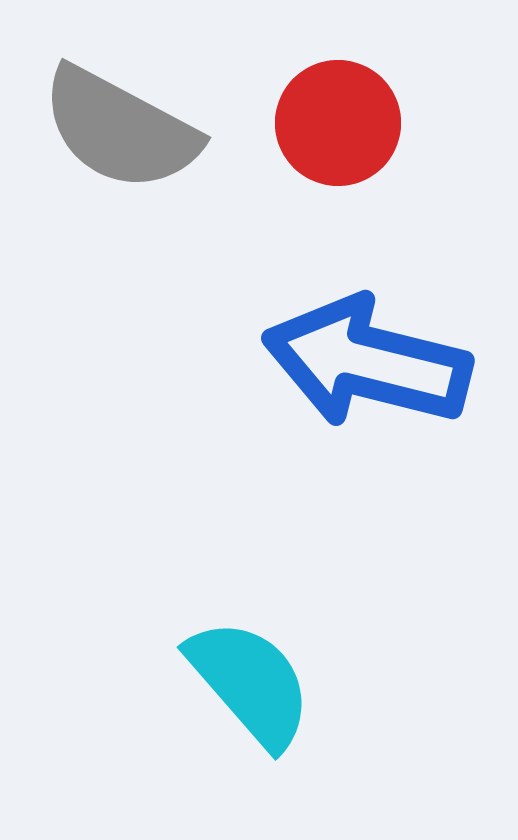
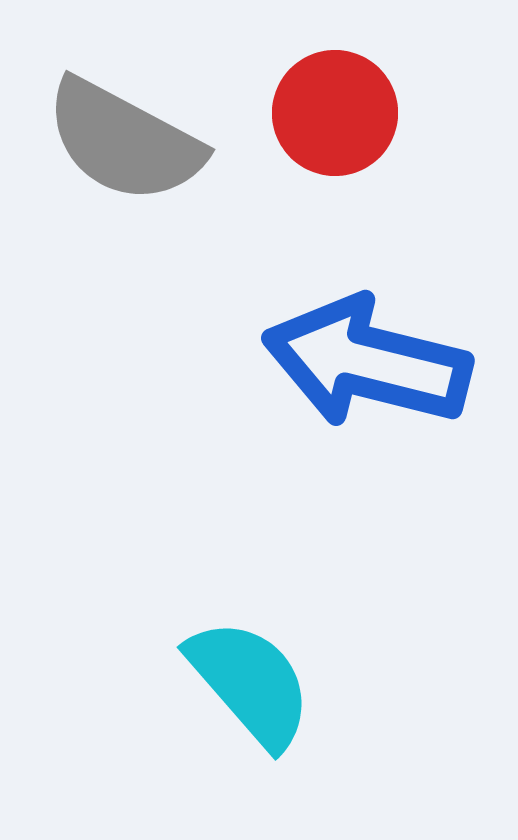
red circle: moved 3 px left, 10 px up
gray semicircle: moved 4 px right, 12 px down
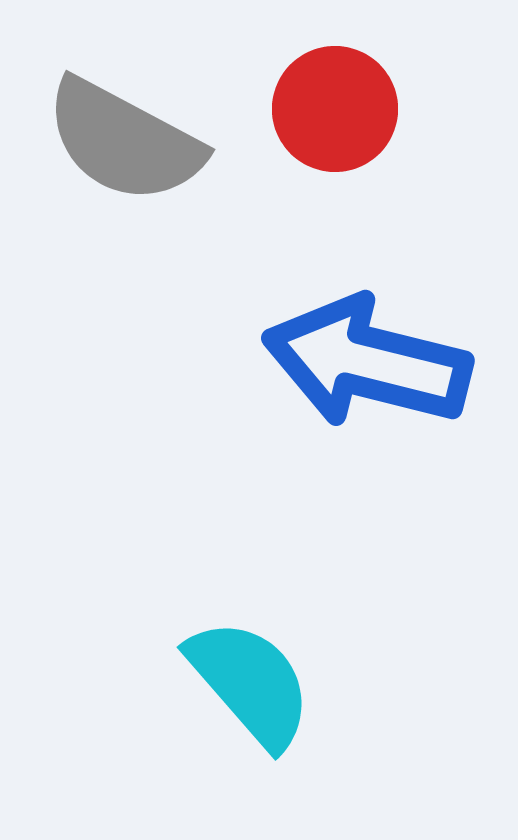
red circle: moved 4 px up
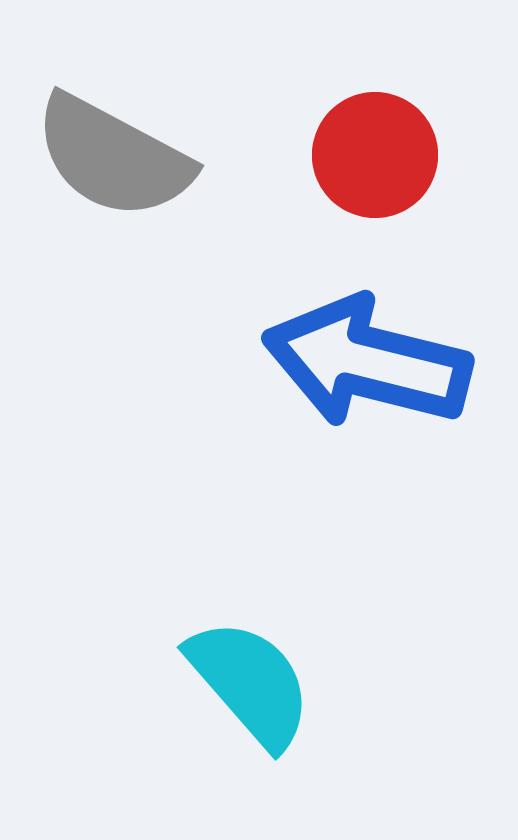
red circle: moved 40 px right, 46 px down
gray semicircle: moved 11 px left, 16 px down
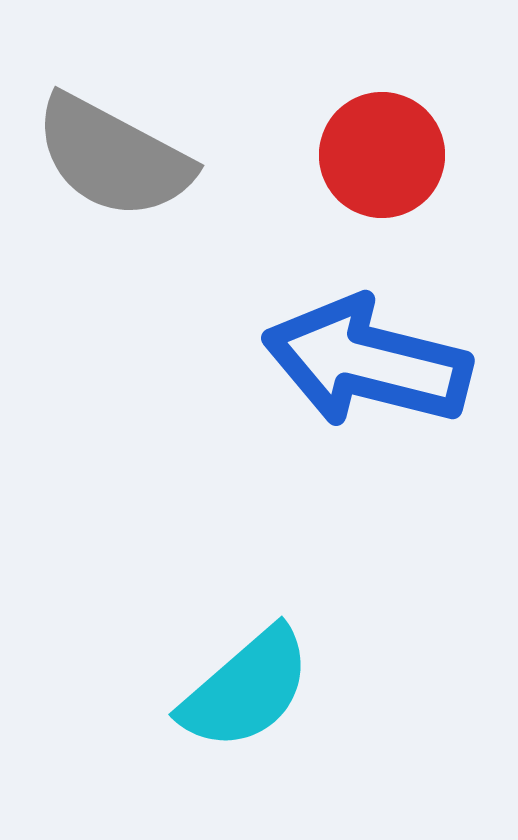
red circle: moved 7 px right
cyan semicircle: moved 4 px left, 6 px down; rotated 90 degrees clockwise
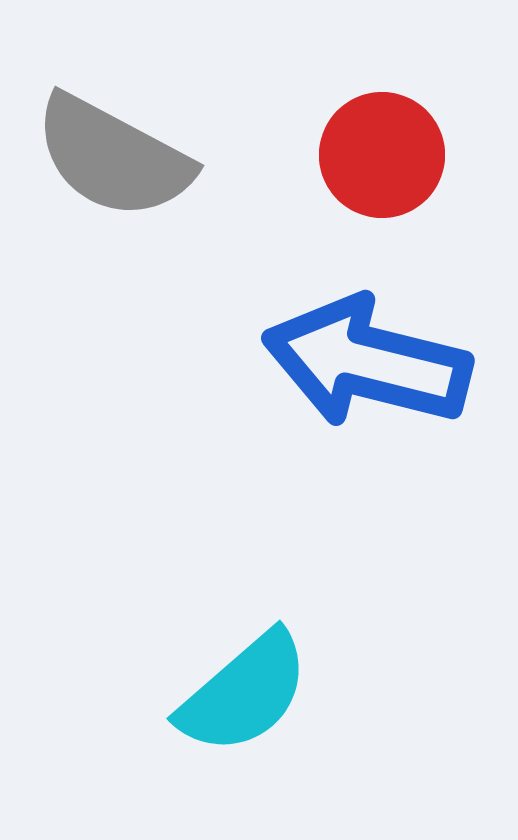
cyan semicircle: moved 2 px left, 4 px down
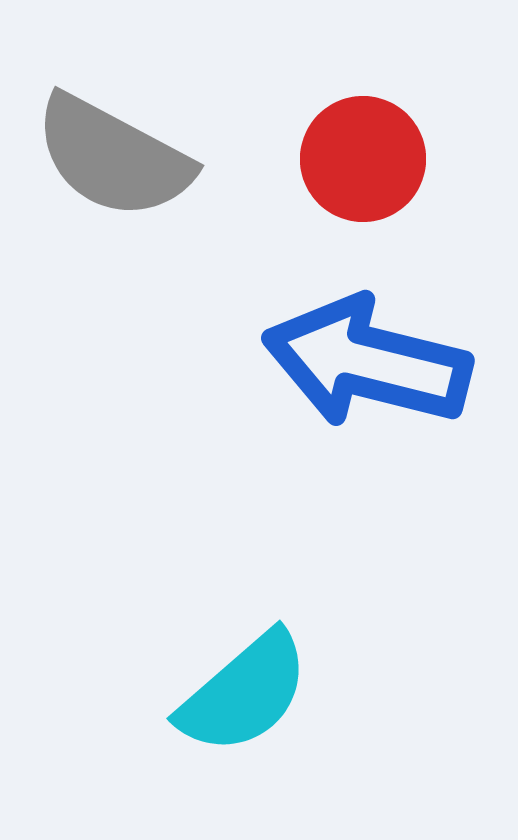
red circle: moved 19 px left, 4 px down
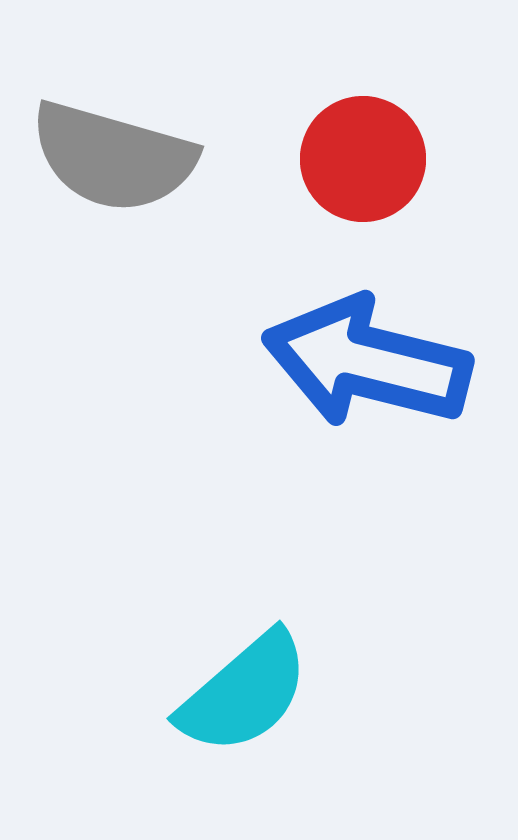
gray semicircle: rotated 12 degrees counterclockwise
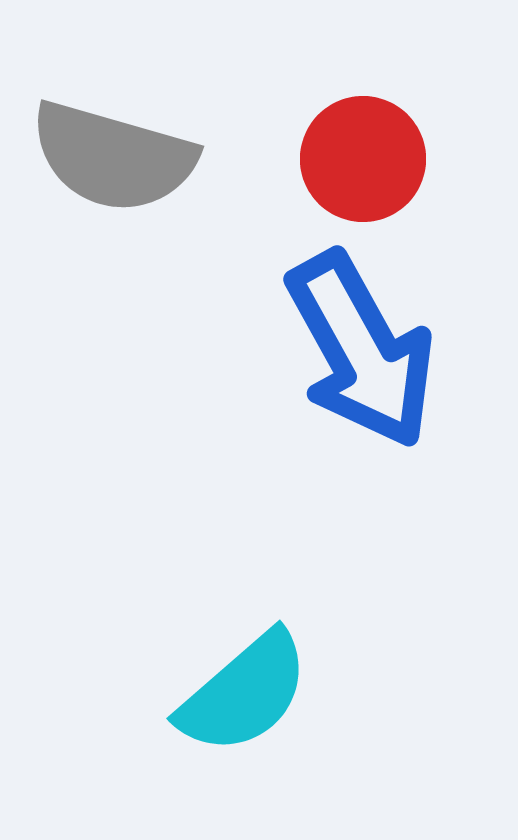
blue arrow: moved 6 px left, 12 px up; rotated 133 degrees counterclockwise
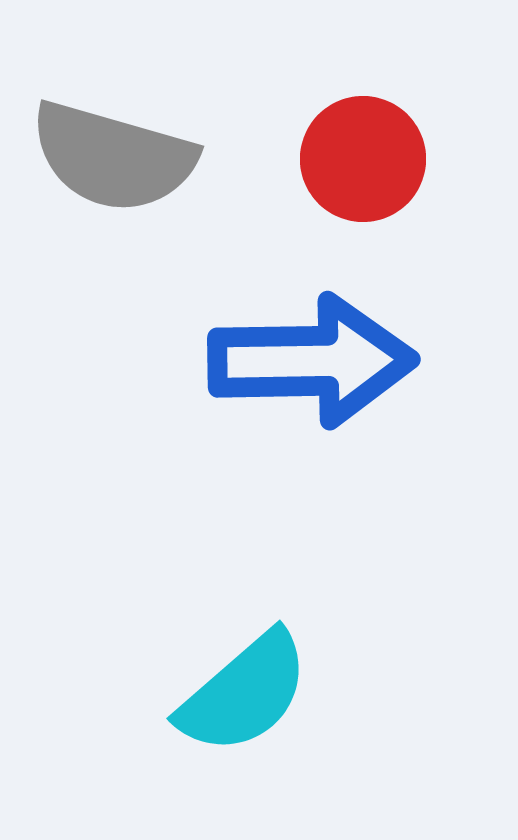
blue arrow: moved 49 px left, 11 px down; rotated 62 degrees counterclockwise
